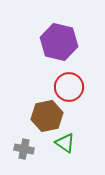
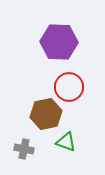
purple hexagon: rotated 12 degrees counterclockwise
brown hexagon: moved 1 px left, 2 px up
green triangle: moved 1 px right, 1 px up; rotated 15 degrees counterclockwise
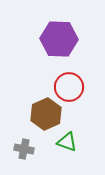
purple hexagon: moved 3 px up
brown hexagon: rotated 12 degrees counterclockwise
green triangle: moved 1 px right
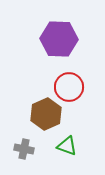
green triangle: moved 4 px down
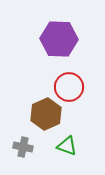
gray cross: moved 1 px left, 2 px up
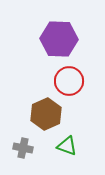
red circle: moved 6 px up
gray cross: moved 1 px down
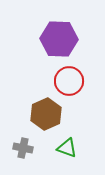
green triangle: moved 2 px down
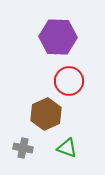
purple hexagon: moved 1 px left, 2 px up
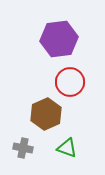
purple hexagon: moved 1 px right, 2 px down; rotated 9 degrees counterclockwise
red circle: moved 1 px right, 1 px down
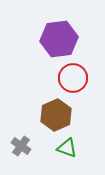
red circle: moved 3 px right, 4 px up
brown hexagon: moved 10 px right, 1 px down
gray cross: moved 2 px left, 2 px up; rotated 24 degrees clockwise
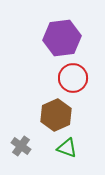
purple hexagon: moved 3 px right, 1 px up
